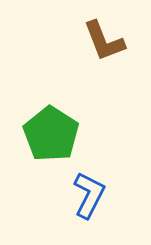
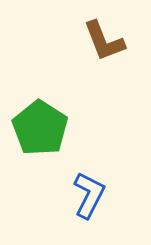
green pentagon: moved 11 px left, 6 px up
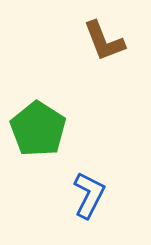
green pentagon: moved 2 px left, 1 px down
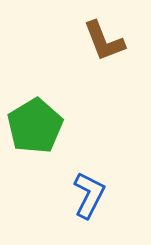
green pentagon: moved 3 px left, 3 px up; rotated 8 degrees clockwise
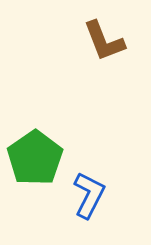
green pentagon: moved 32 px down; rotated 4 degrees counterclockwise
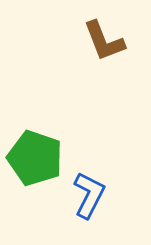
green pentagon: rotated 18 degrees counterclockwise
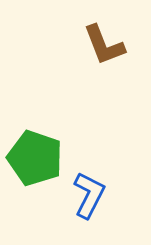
brown L-shape: moved 4 px down
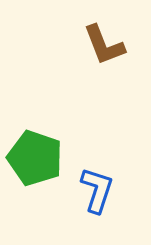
blue L-shape: moved 8 px right, 5 px up; rotated 9 degrees counterclockwise
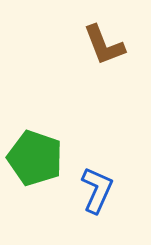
blue L-shape: rotated 6 degrees clockwise
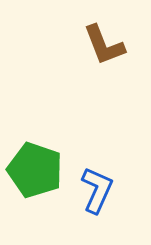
green pentagon: moved 12 px down
